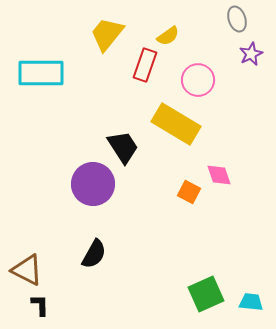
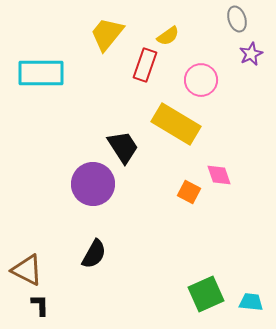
pink circle: moved 3 px right
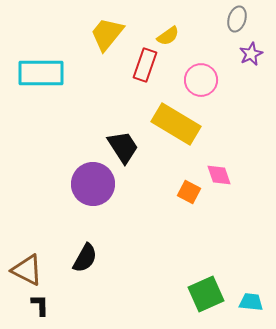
gray ellipse: rotated 35 degrees clockwise
black semicircle: moved 9 px left, 4 px down
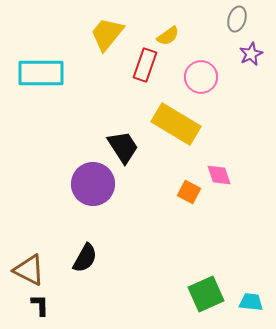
pink circle: moved 3 px up
brown triangle: moved 2 px right
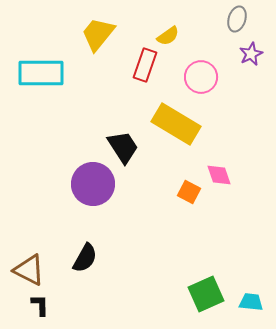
yellow trapezoid: moved 9 px left
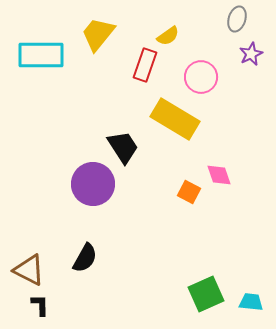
cyan rectangle: moved 18 px up
yellow rectangle: moved 1 px left, 5 px up
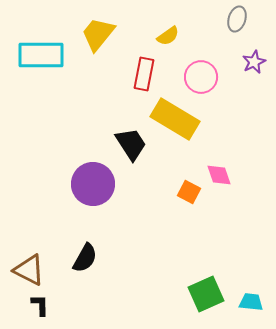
purple star: moved 3 px right, 8 px down
red rectangle: moved 1 px left, 9 px down; rotated 8 degrees counterclockwise
black trapezoid: moved 8 px right, 3 px up
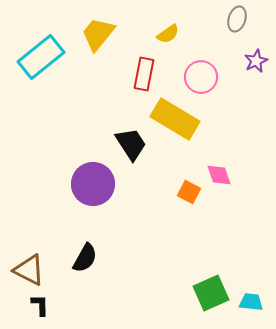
yellow semicircle: moved 2 px up
cyan rectangle: moved 2 px down; rotated 39 degrees counterclockwise
purple star: moved 2 px right, 1 px up
green square: moved 5 px right, 1 px up
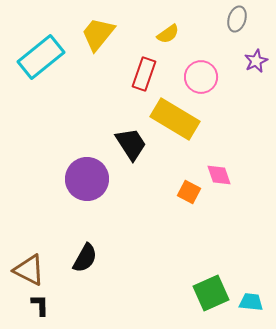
red rectangle: rotated 8 degrees clockwise
purple circle: moved 6 px left, 5 px up
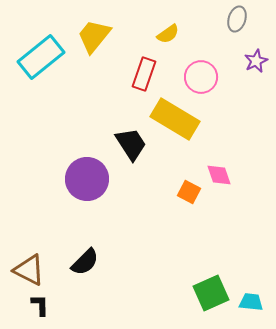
yellow trapezoid: moved 4 px left, 2 px down
black semicircle: moved 4 px down; rotated 16 degrees clockwise
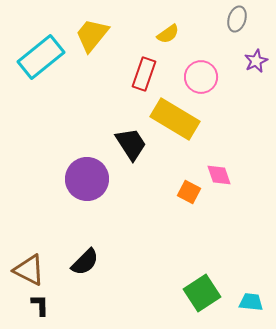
yellow trapezoid: moved 2 px left, 1 px up
green square: moved 9 px left; rotated 9 degrees counterclockwise
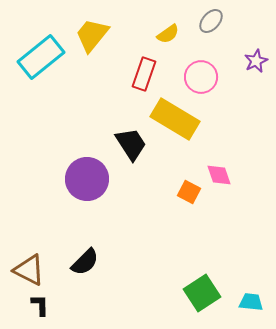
gray ellipse: moved 26 px left, 2 px down; rotated 25 degrees clockwise
